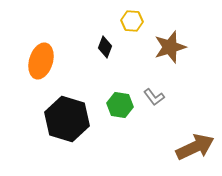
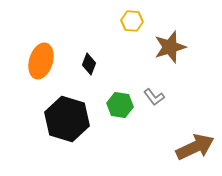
black diamond: moved 16 px left, 17 px down
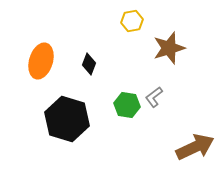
yellow hexagon: rotated 15 degrees counterclockwise
brown star: moved 1 px left, 1 px down
gray L-shape: rotated 90 degrees clockwise
green hexagon: moved 7 px right
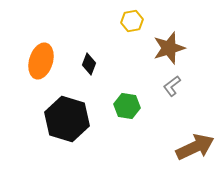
gray L-shape: moved 18 px right, 11 px up
green hexagon: moved 1 px down
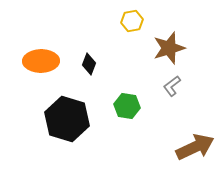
orange ellipse: rotated 72 degrees clockwise
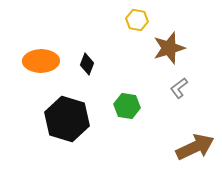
yellow hexagon: moved 5 px right, 1 px up; rotated 20 degrees clockwise
black diamond: moved 2 px left
gray L-shape: moved 7 px right, 2 px down
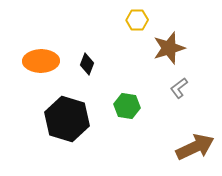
yellow hexagon: rotated 10 degrees counterclockwise
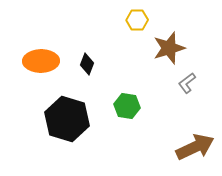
gray L-shape: moved 8 px right, 5 px up
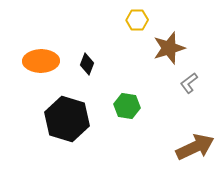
gray L-shape: moved 2 px right
